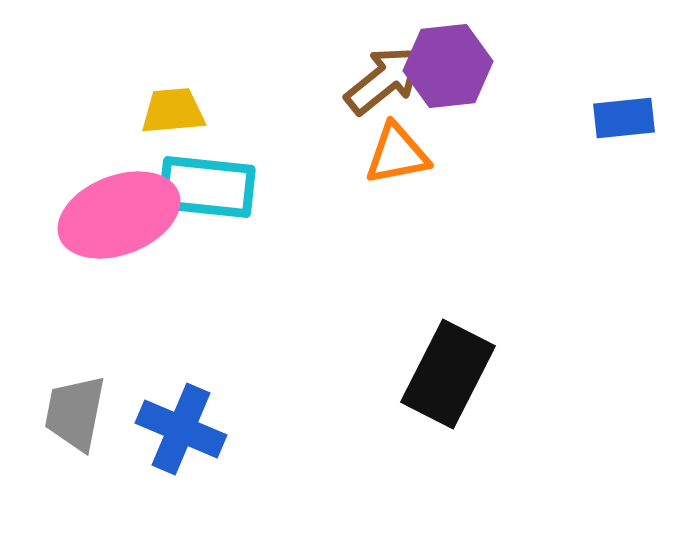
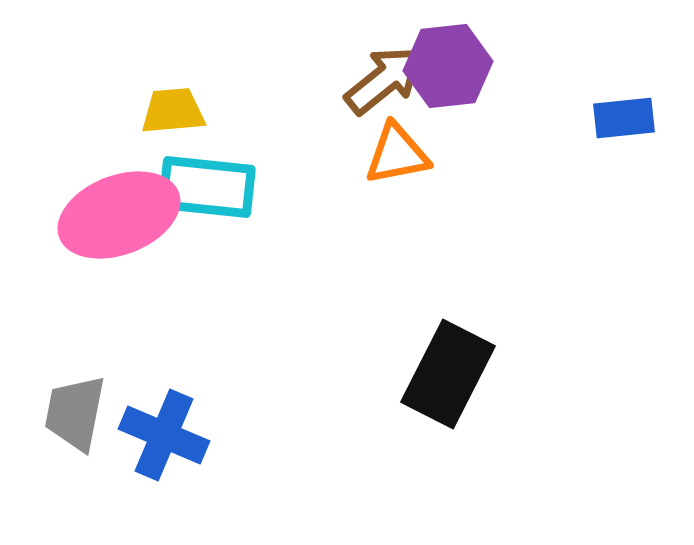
blue cross: moved 17 px left, 6 px down
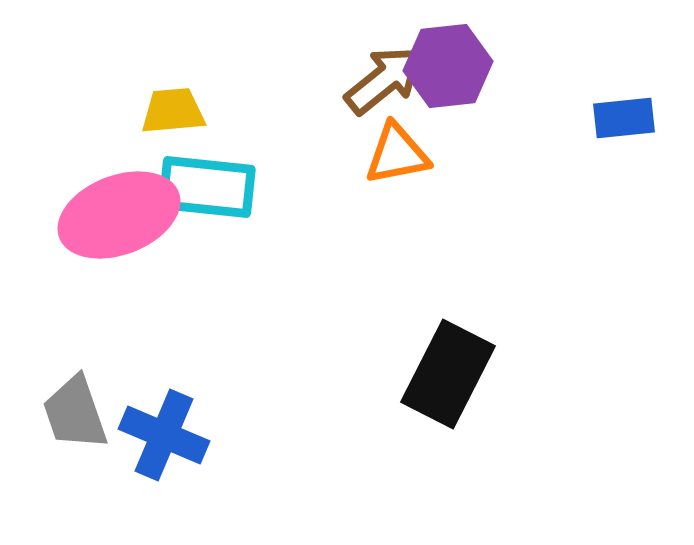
gray trapezoid: rotated 30 degrees counterclockwise
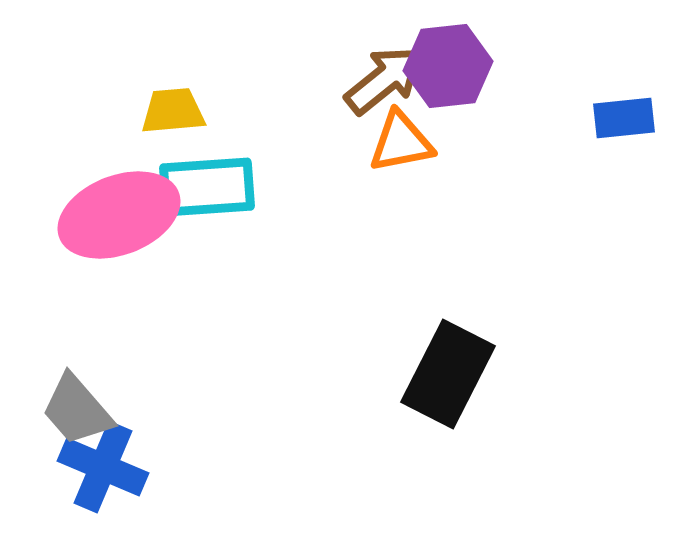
orange triangle: moved 4 px right, 12 px up
cyan rectangle: rotated 10 degrees counterclockwise
gray trapezoid: moved 2 px right, 3 px up; rotated 22 degrees counterclockwise
blue cross: moved 61 px left, 32 px down
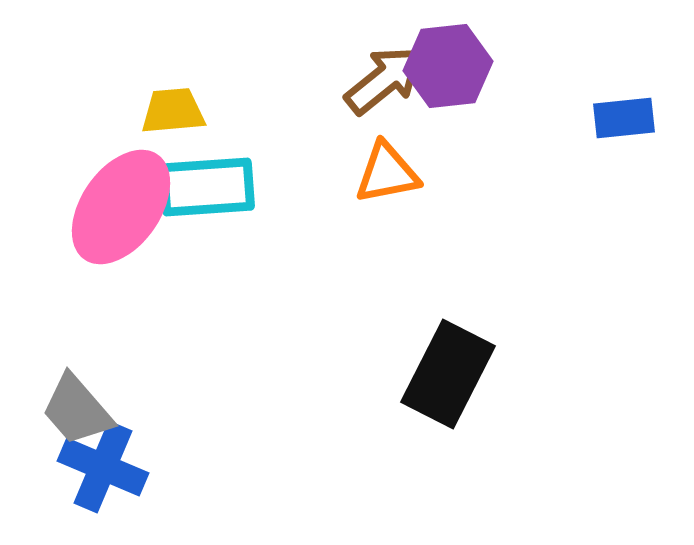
orange triangle: moved 14 px left, 31 px down
pink ellipse: moved 2 px right, 8 px up; rotated 34 degrees counterclockwise
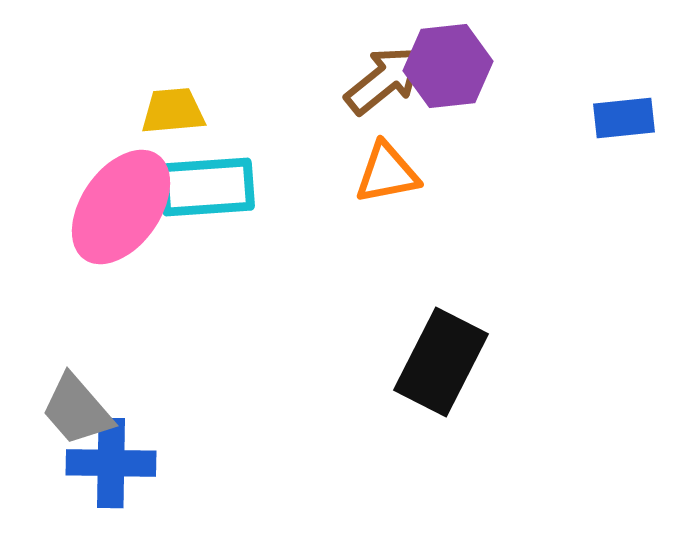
black rectangle: moved 7 px left, 12 px up
blue cross: moved 8 px right, 4 px up; rotated 22 degrees counterclockwise
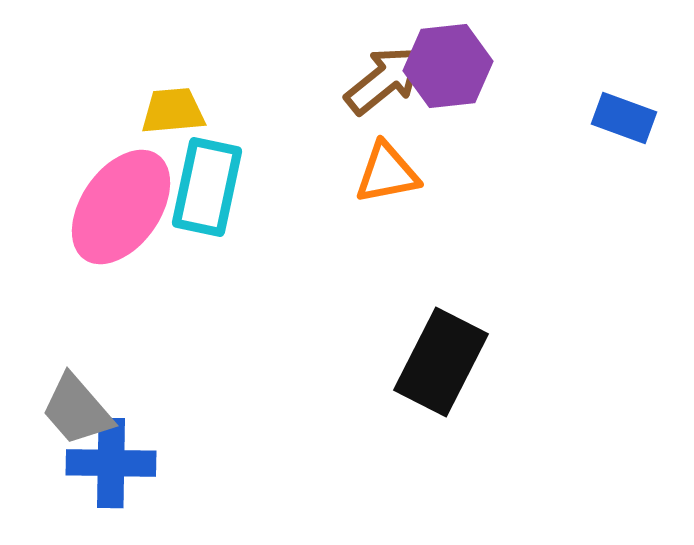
blue rectangle: rotated 26 degrees clockwise
cyan rectangle: rotated 74 degrees counterclockwise
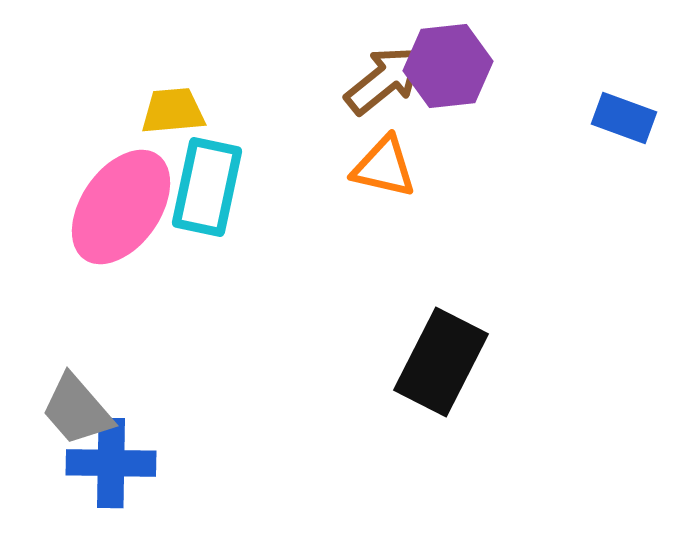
orange triangle: moved 3 px left, 6 px up; rotated 24 degrees clockwise
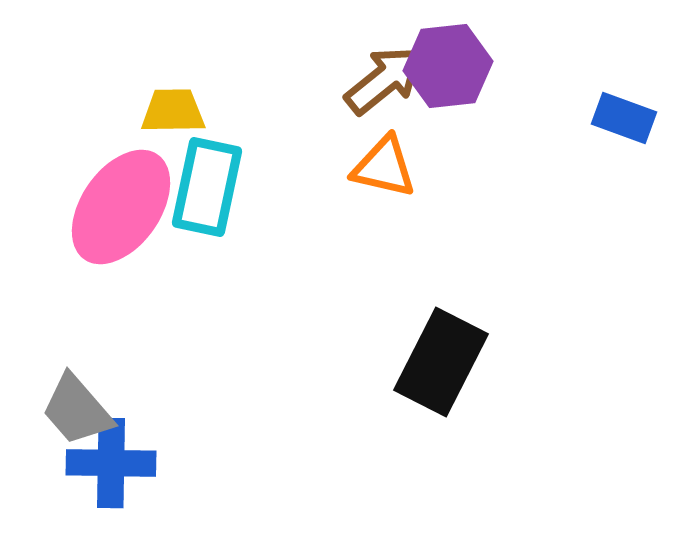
yellow trapezoid: rotated 4 degrees clockwise
